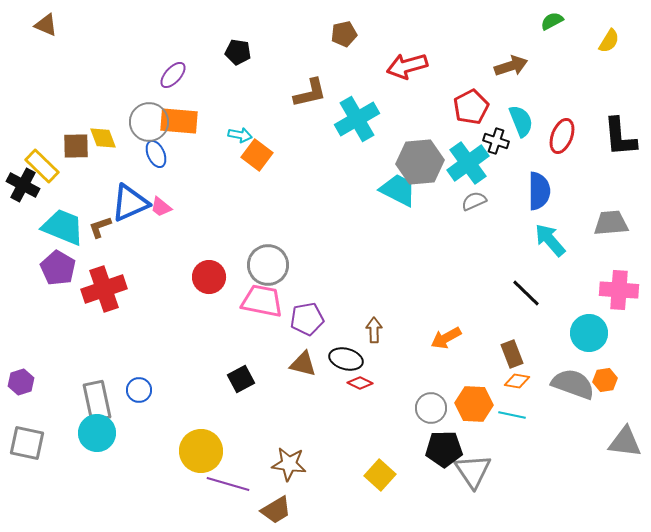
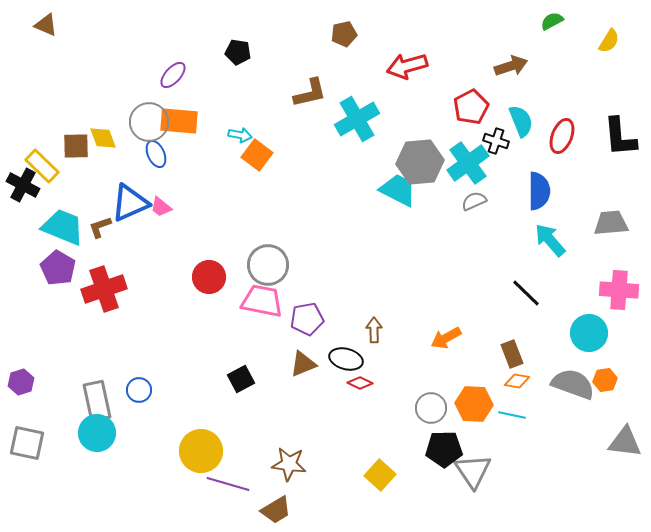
brown triangle at (303, 364): rotated 36 degrees counterclockwise
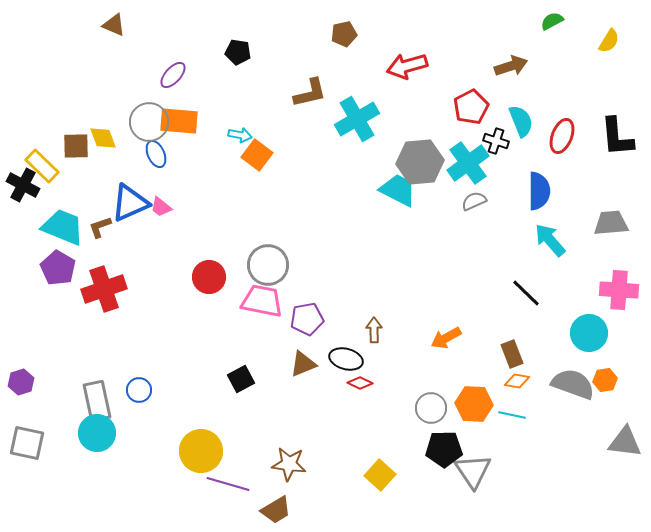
brown triangle at (46, 25): moved 68 px right
black L-shape at (620, 137): moved 3 px left
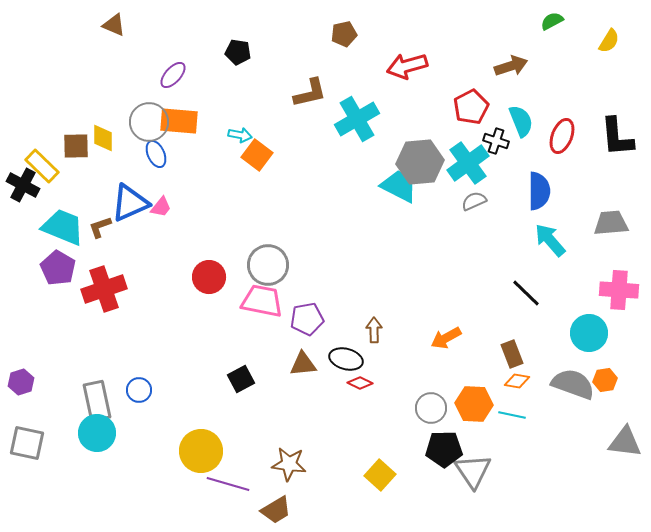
yellow diamond at (103, 138): rotated 20 degrees clockwise
cyan trapezoid at (398, 190): moved 1 px right, 4 px up
pink trapezoid at (161, 207): rotated 90 degrees counterclockwise
brown triangle at (303, 364): rotated 16 degrees clockwise
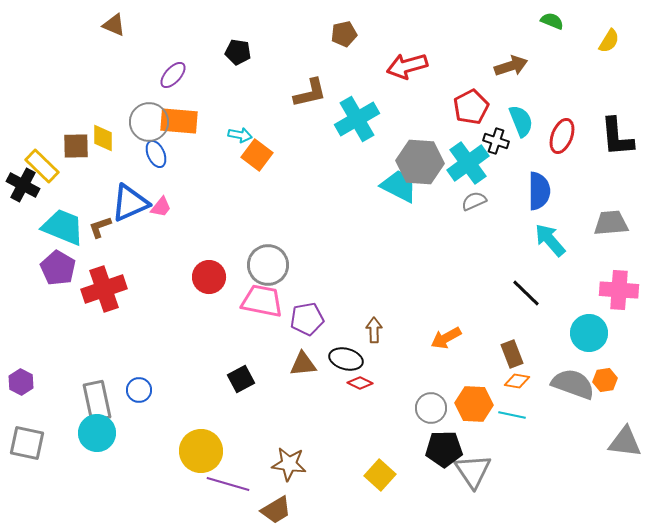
green semicircle at (552, 21): rotated 50 degrees clockwise
gray hexagon at (420, 162): rotated 9 degrees clockwise
purple hexagon at (21, 382): rotated 15 degrees counterclockwise
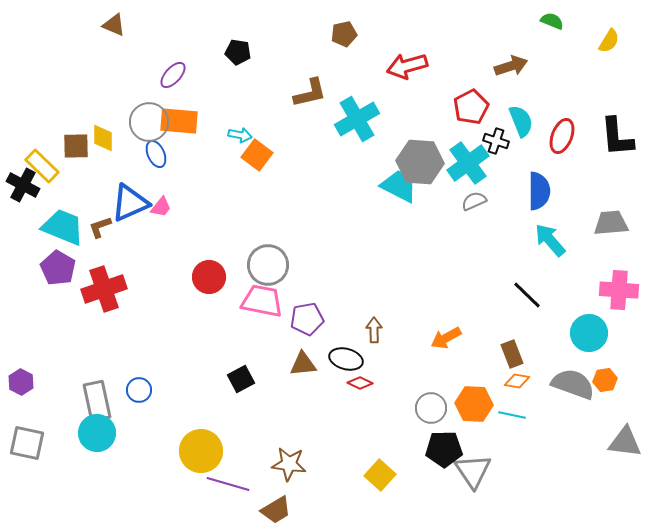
black line at (526, 293): moved 1 px right, 2 px down
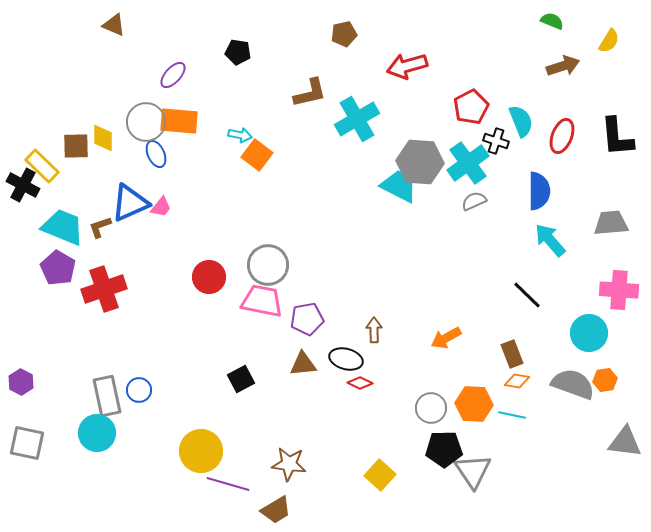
brown arrow at (511, 66): moved 52 px right
gray circle at (149, 122): moved 3 px left
gray rectangle at (97, 401): moved 10 px right, 5 px up
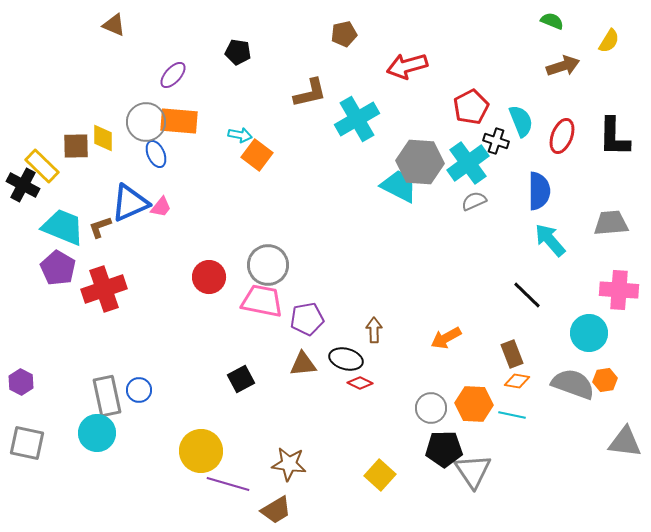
black L-shape at (617, 137): moved 3 px left; rotated 6 degrees clockwise
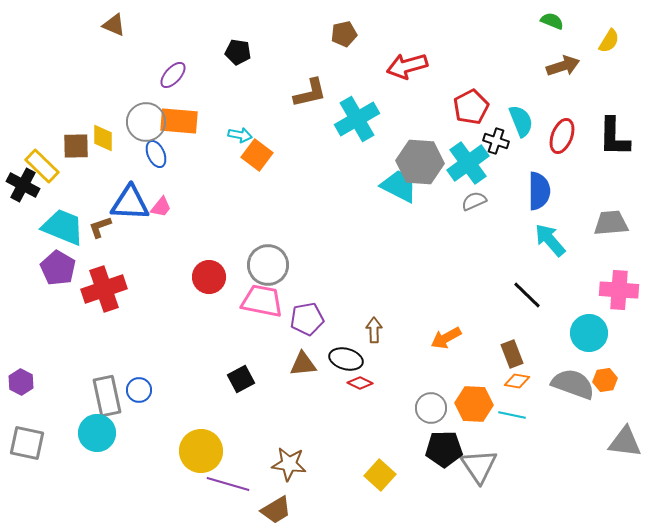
blue triangle at (130, 203): rotated 27 degrees clockwise
gray triangle at (473, 471): moved 6 px right, 5 px up
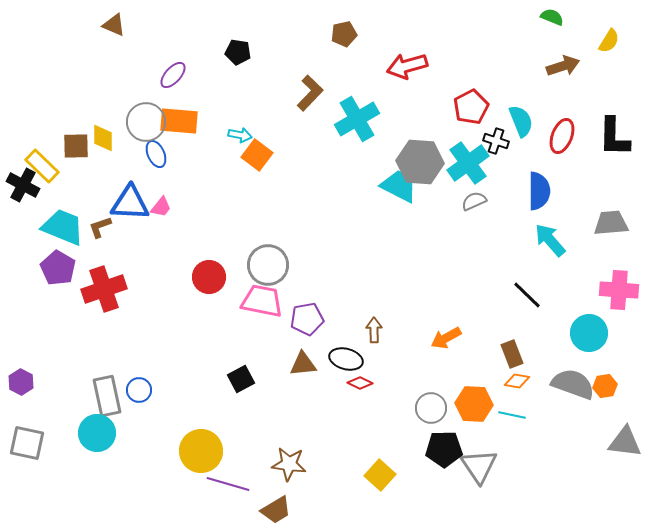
green semicircle at (552, 21): moved 4 px up
brown L-shape at (310, 93): rotated 33 degrees counterclockwise
orange hexagon at (605, 380): moved 6 px down
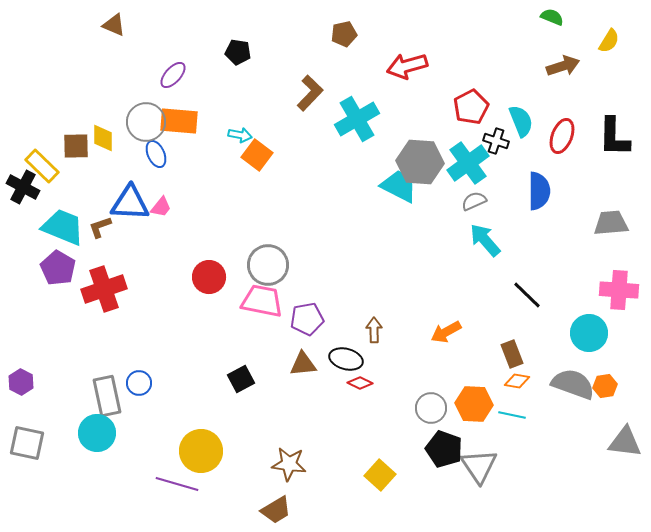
black cross at (23, 185): moved 2 px down
cyan arrow at (550, 240): moved 65 px left
orange arrow at (446, 338): moved 6 px up
blue circle at (139, 390): moved 7 px up
black pentagon at (444, 449): rotated 21 degrees clockwise
purple line at (228, 484): moved 51 px left
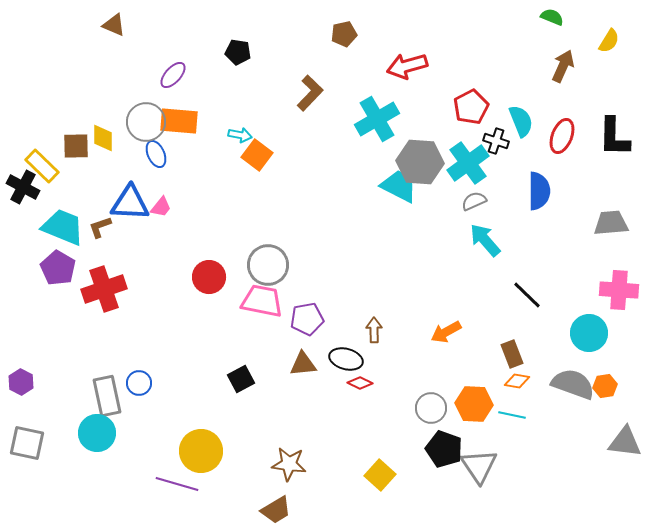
brown arrow at (563, 66): rotated 48 degrees counterclockwise
cyan cross at (357, 119): moved 20 px right
